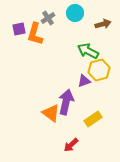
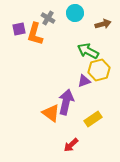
gray cross: rotated 24 degrees counterclockwise
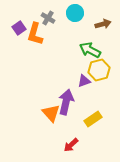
purple square: moved 1 px up; rotated 24 degrees counterclockwise
green arrow: moved 2 px right, 1 px up
orange triangle: rotated 12 degrees clockwise
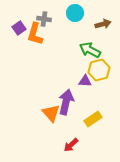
gray cross: moved 4 px left, 1 px down; rotated 24 degrees counterclockwise
purple triangle: moved 1 px right; rotated 24 degrees clockwise
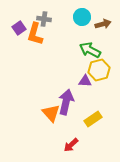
cyan circle: moved 7 px right, 4 px down
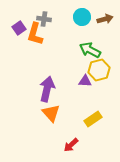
brown arrow: moved 2 px right, 5 px up
purple arrow: moved 19 px left, 13 px up
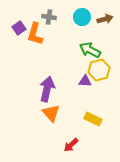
gray cross: moved 5 px right, 2 px up
yellow rectangle: rotated 60 degrees clockwise
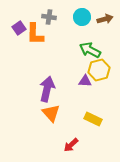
orange L-shape: rotated 15 degrees counterclockwise
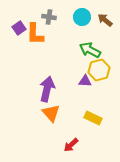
brown arrow: moved 1 px down; rotated 126 degrees counterclockwise
yellow rectangle: moved 1 px up
